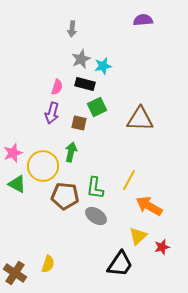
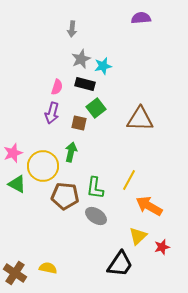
purple semicircle: moved 2 px left, 2 px up
green square: moved 1 px left, 1 px down; rotated 12 degrees counterclockwise
yellow semicircle: moved 4 px down; rotated 96 degrees counterclockwise
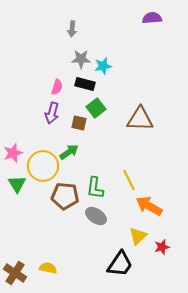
purple semicircle: moved 11 px right
gray star: rotated 24 degrees clockwise
green arrow: moved 2 px left; rotated 42 degrees clockwise
yellow line: rotated 55 degrees counterclockwise
green triangle: rotated 30 degrees clockwise
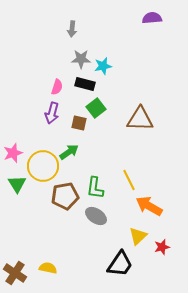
brown pentagon: rotated 16 degrees counterclockwise
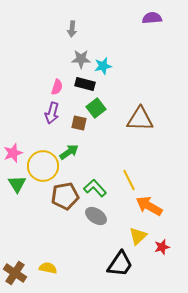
green L-shape: rotated 130 degrees clockwise
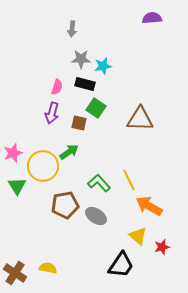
green square: rotated 18 degrees counterclockwise
green triangle: moved 2 px down
green L-shape: moved 4 px right, 5 px up
brown pentagon: moved 9 px down
yellow triangle: rotated 36 degrees counterclockwise
black trapezoid: moved 1 px right, 1 px down
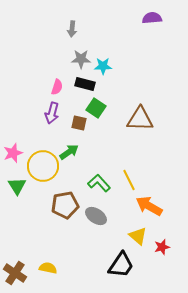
cyan star: rotated 12 degrees clockwise
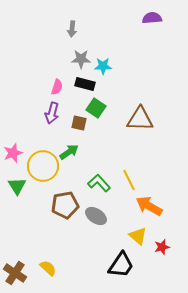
yellow semicircle: rotated 30 degrees clockwise
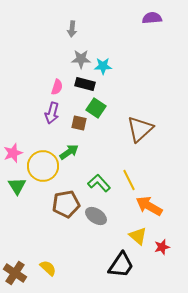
brown triangle: moved 10 px down; rotated 44 degrees counterclockwise
brown pentagon: moved 1 px right, 1 px up
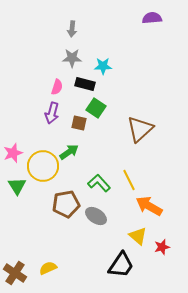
gray star: moved 9 px left, 1 px up
yellow semicircle: rotated 66 degrees counterclockwise
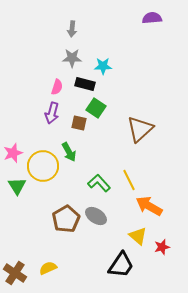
green arrow: rotated 96 degrees clockwise
brown pentagon: moved 15 px down; rotated 20 degrees counterclockwise
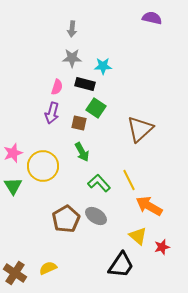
purple semicircle: rotated 18 degrees clockwise
green arrow: moved 13 px right
green triangle: moved 4 px left
